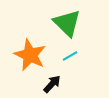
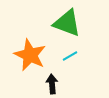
green triangle: rotated 24 degrees counterclockwise
black arrow: rotated 48 degrees counterclockwise
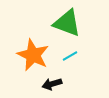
orange star: moved 3 px right
black arrow: rotated 102 degrees counterclockwise
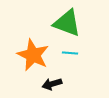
cyan line: moved 3 px up; rotated 35 degrees clockwise
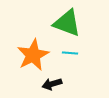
orange star: rotated 20 degrees clockwise
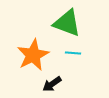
cyan line: moved 3 px right
black arrow: rotated 18 degrees counterclockwise
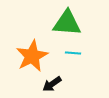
green triangle: rotated 16 degrees counterclockwise
orange star: moved 1 px left, 1 px down
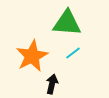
cyan line: rotated 42 degrees counterclockwise
black arrow: rotated 138 degrees clockwise
